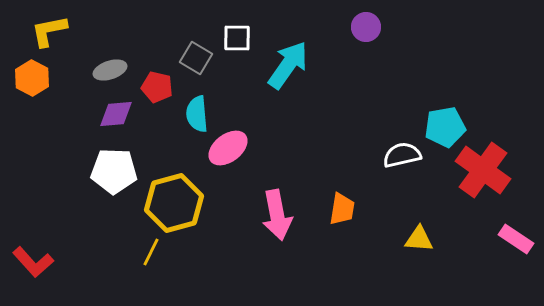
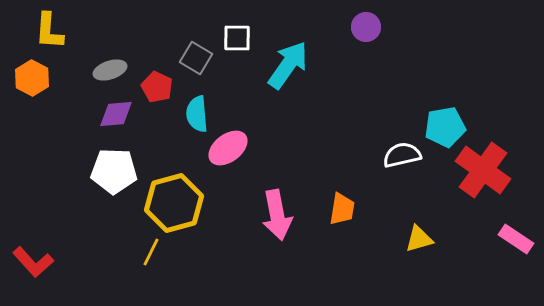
yellow L-shape: rotated 75 degrees counterclockwise
red pentagon: rotated 12 degrees clockwise
yellow triangle: rotated 20 degrees counterclockwise
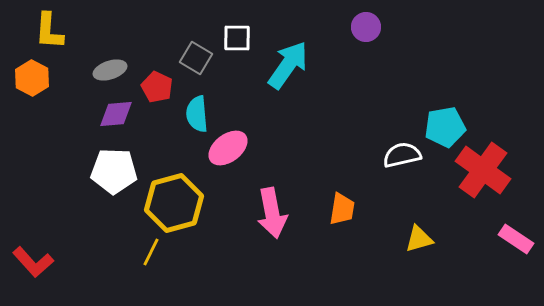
pink arrow: moved 5 px left, 2 px up
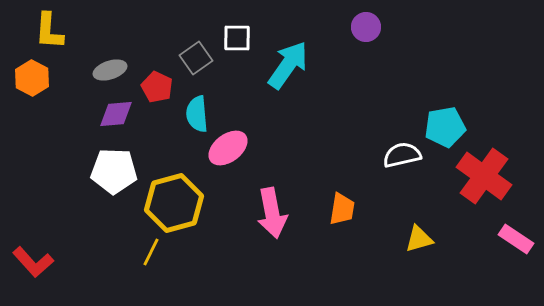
gray square: rotated 24 degrees clockwise
red cross: moved 1 px right, 6 px down
